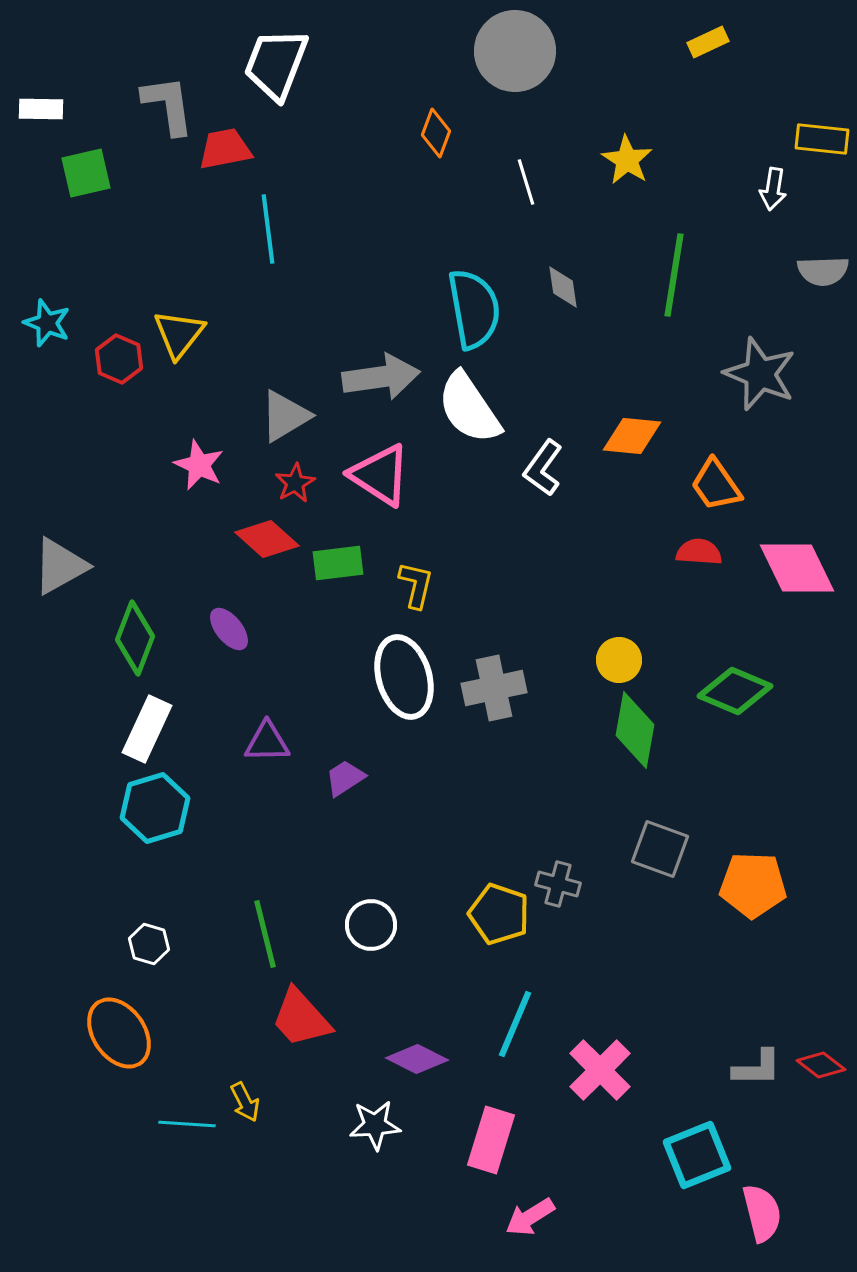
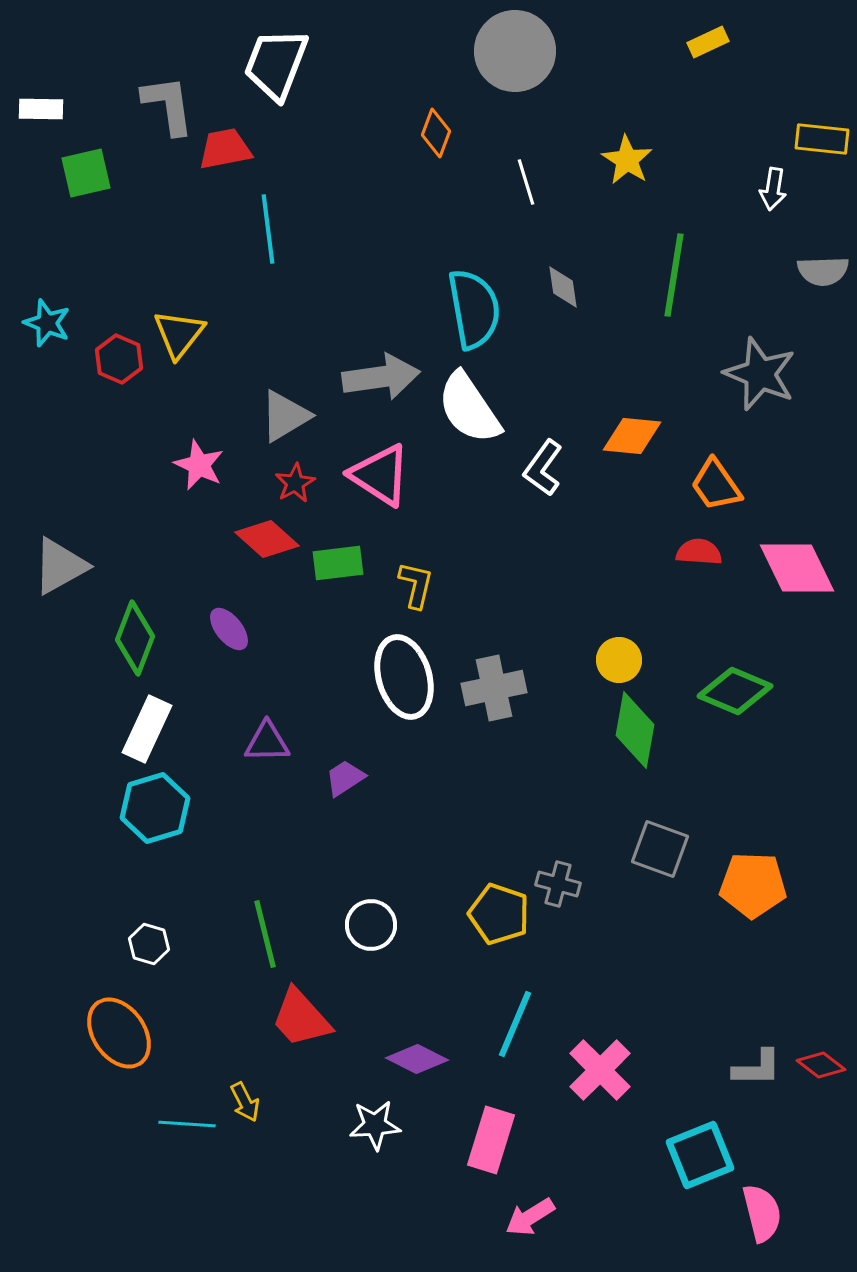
cyan square at (697, 1155): moved 3 px right
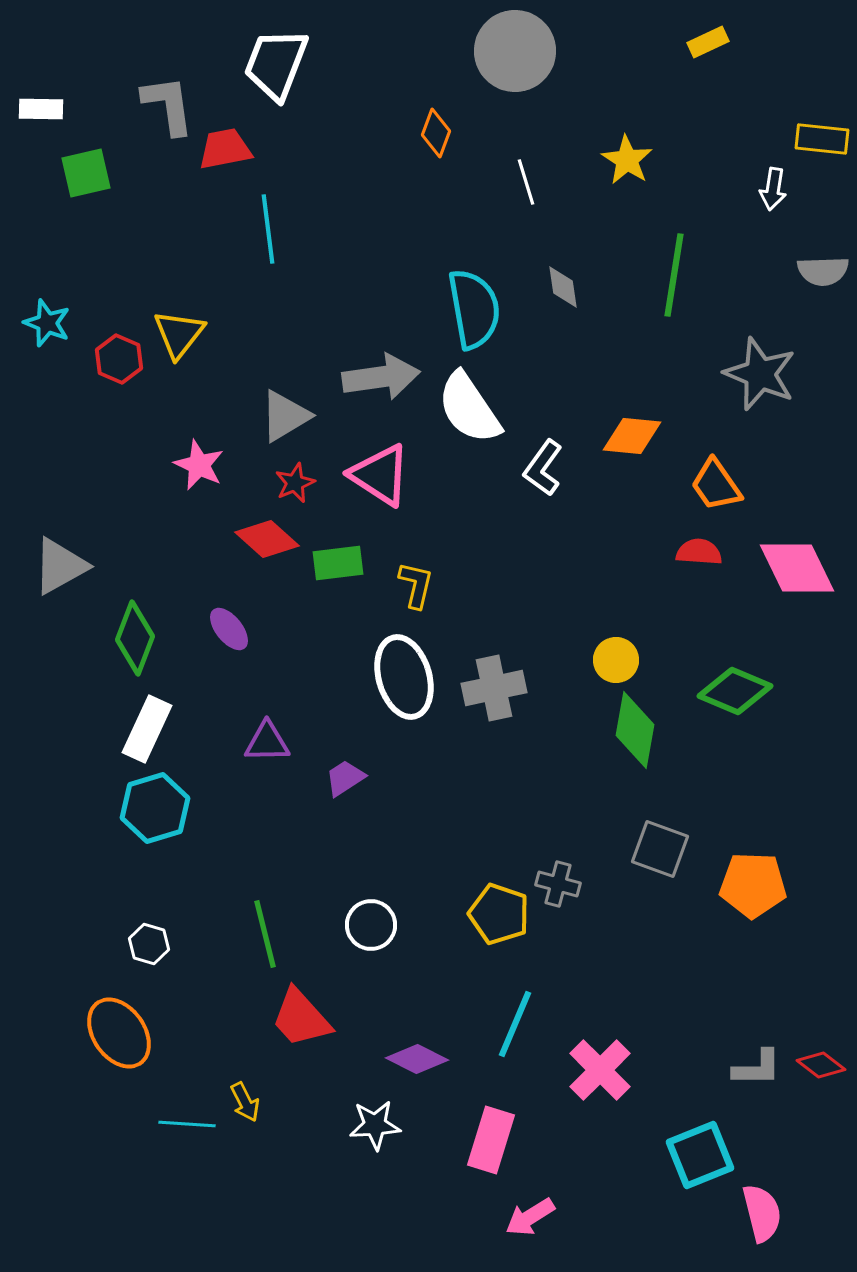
red star at (295, 483): rotated 6 degrees clockwise
yellow circle at (619, 660): moved 3 px left
